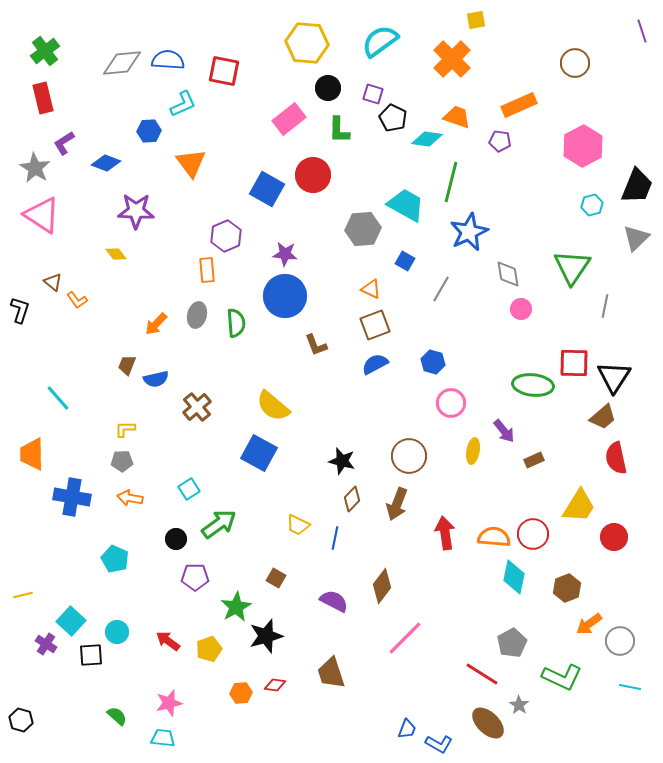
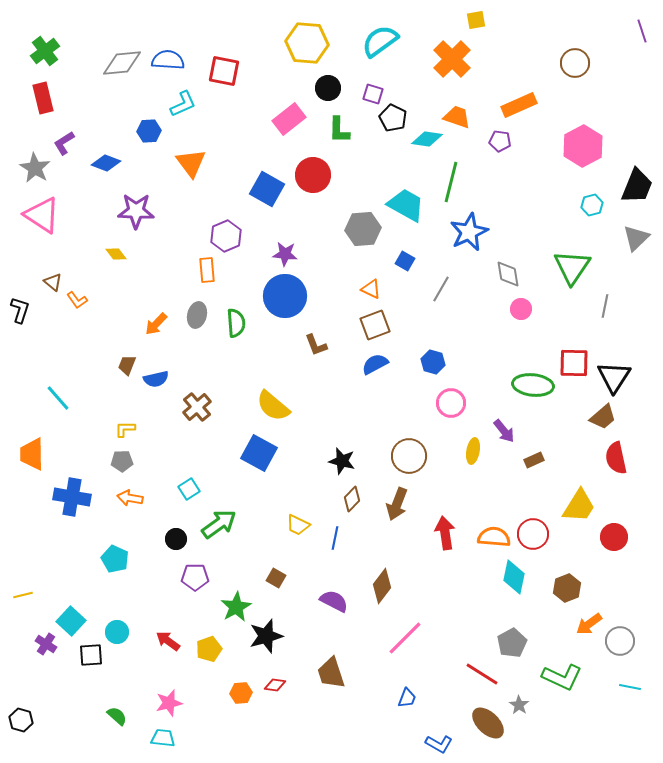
blue trapezoid at (407, 729): moved 31 px up
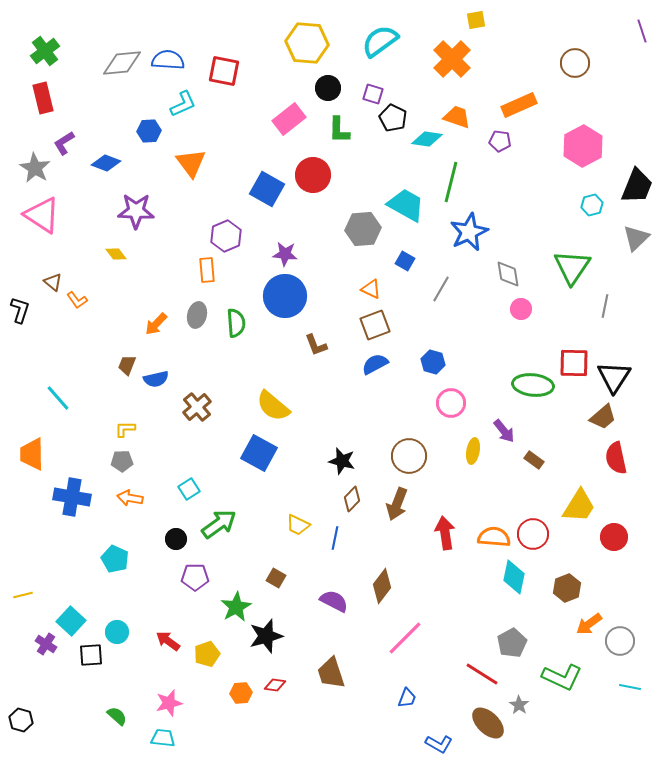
brown rectangle at (534, 460): rotated 60 degrees clockwise
yellow pentagon at (209, 649): moved 2 px left, 5 px down
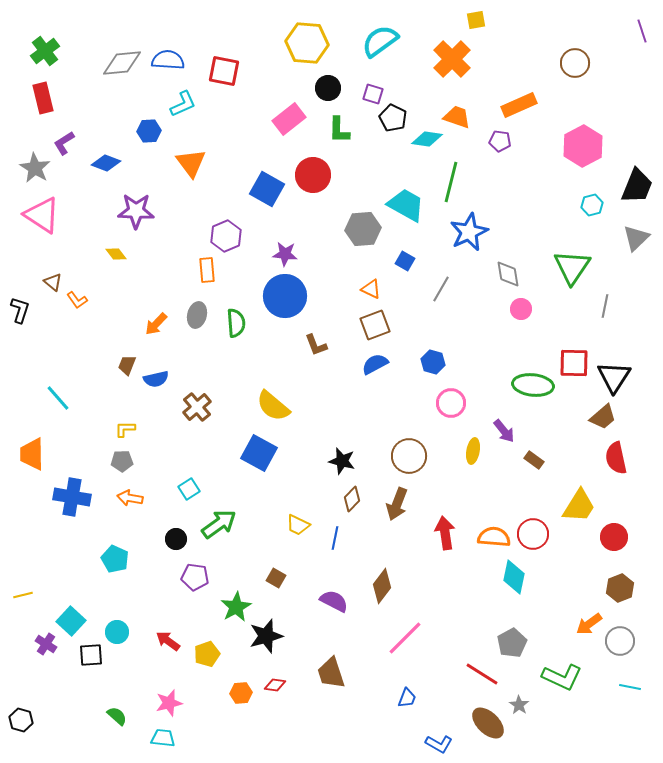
purple pentagon at (195, 577): rotated 8 degrees clockwise
brown hexagon at (567, 588): moved 53 px right
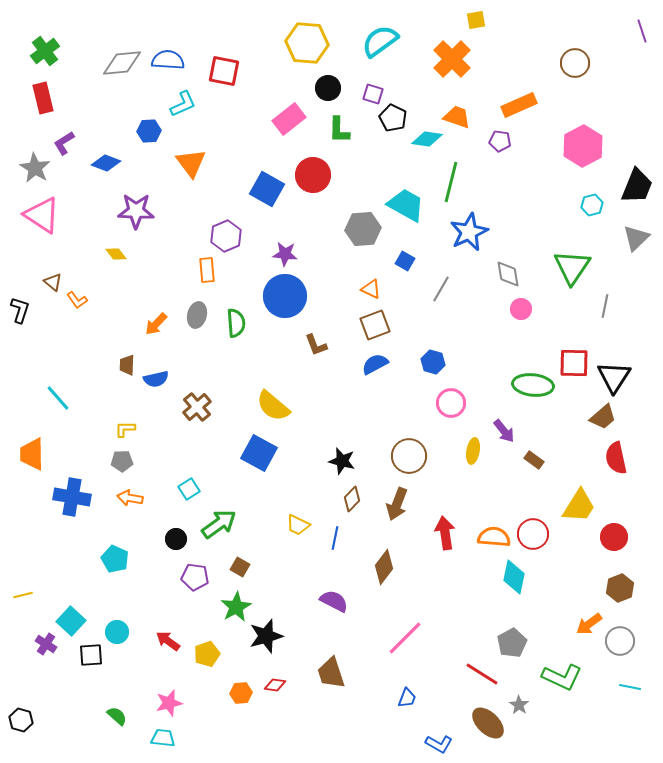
brown trapezoid at (127, 365): rotated 20 degrees counterclockwise
brown square at (276, 578): moved 36 px left, 11 px up
brown diamond at (382, 586): moved 2 px right, 19 px up
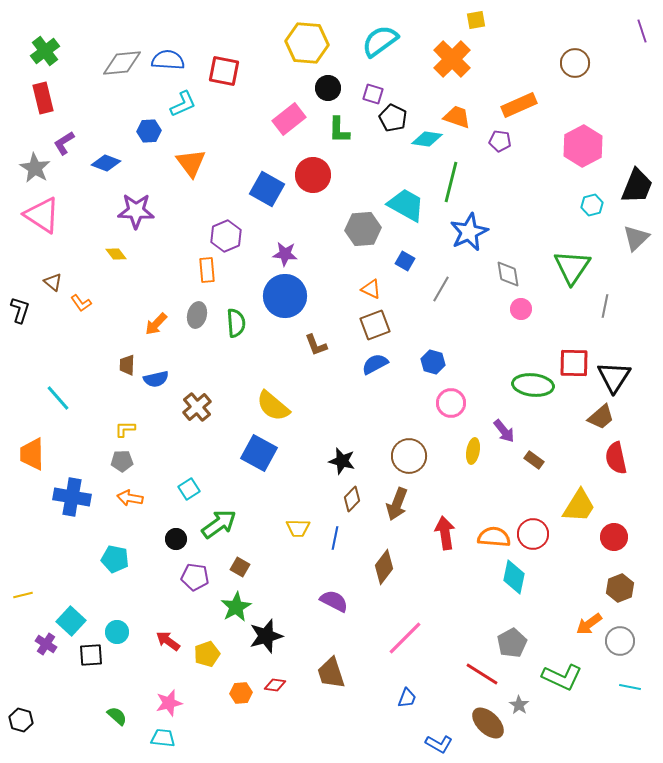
orange L-shape at (77, 300): moved 4 px right, 3 px down
brown trapezoid at (603, 417): moved 2 px left
yellow trapezoid at (298, 525): moved 3 px down; rotated 25 degrees counterclockwise
cyan pentagon at (115, 559): rotated 12 degrees counterclockwise
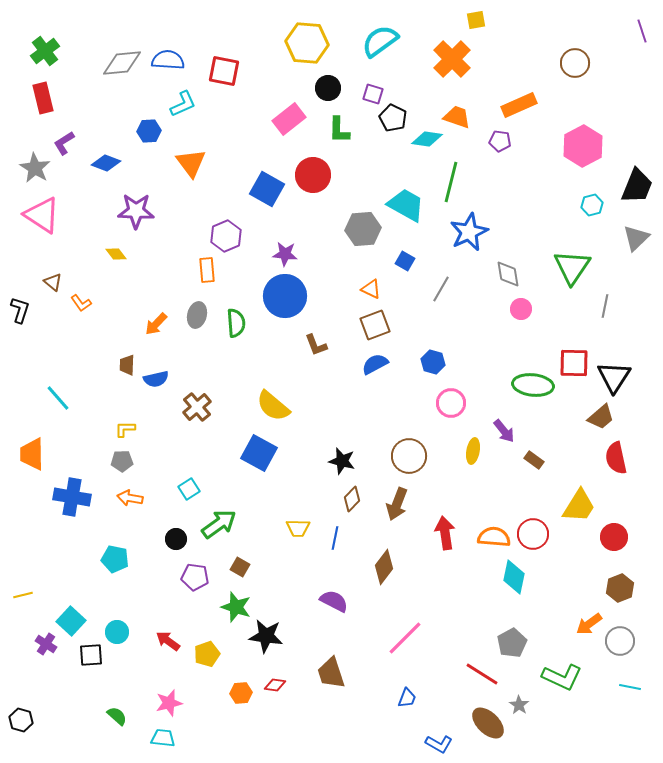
green star at (236, 607): rotated 24 degrees counterclockwise
black star at (266, 636): rotated 24 degrees clockwise
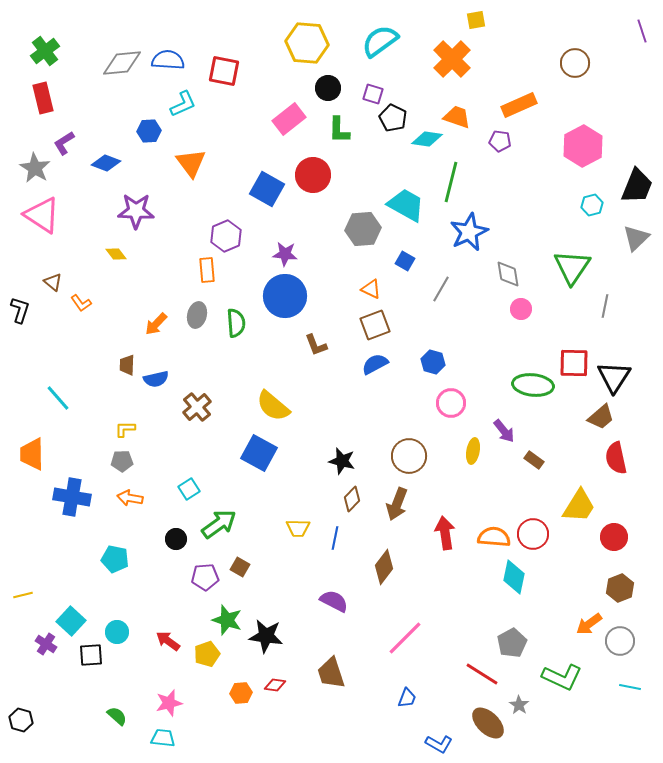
purple pentagon at (195, 577): moved 10 px right; rotated 12 degrees counterclockwise
green star at (236, 607): moved 9 px left, 13 px down
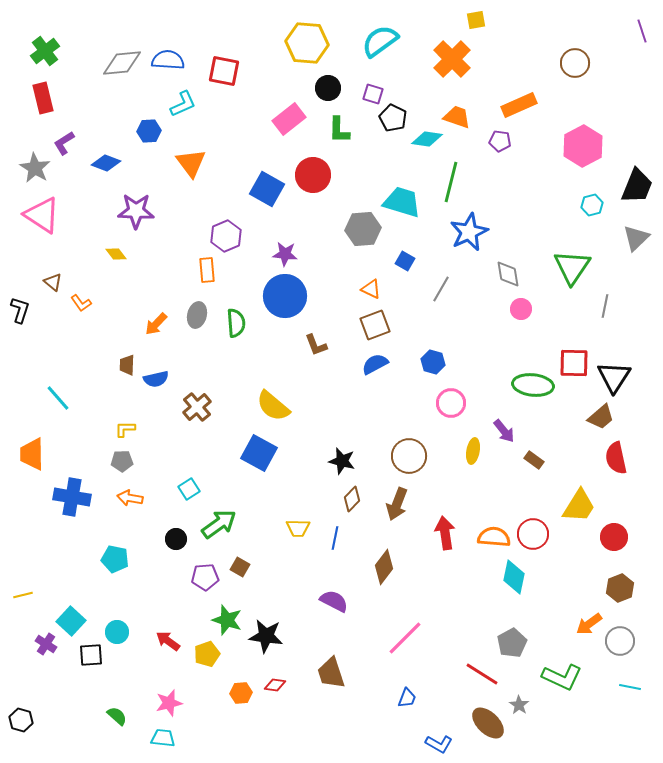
cyan trapezoid at (406, 205): moved 4 px left, 3 px up; rotated 12 degrees counterclockwise
